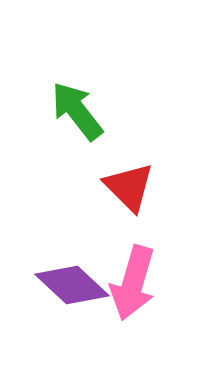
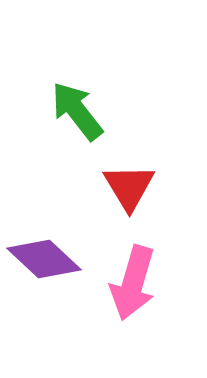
red triangle: rotated 14 degrees clockwise
purple diamond: moved 28 px left, 26 px up
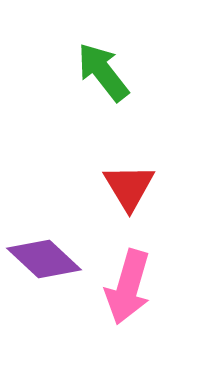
green arrow: moved 26 px right, 39 px up
pink arrow: moved 5 px left, 4 px down
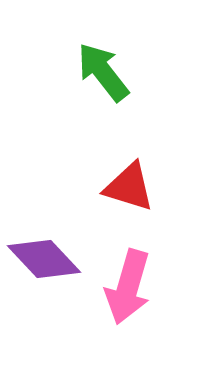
red triangle: rotated 42 degrees counterclockwise
purple diamond: rotated 4 degrees clockwise
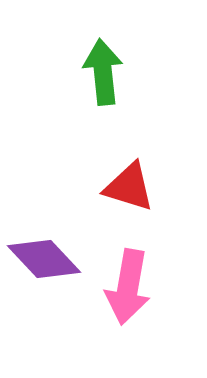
green arrow: rotated 32 degrees clockwise
pink arrow: rotated 6 degrees counterclockwise
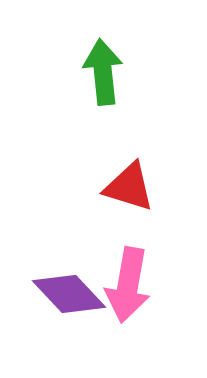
purple diamond: moved 25 px right, 35 px down
pink arrow: moved 2 px up
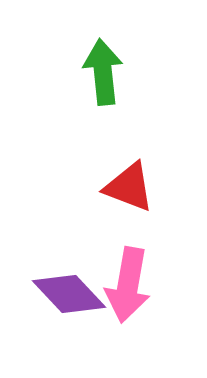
red triangle: rotated 4 degrees clockwise
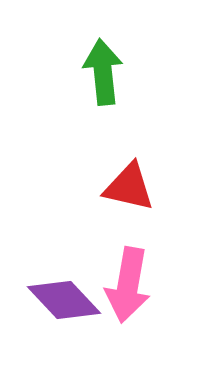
red triangle: rotated 8 degrees counterclockwise
purple diamond: moved 5 px left, 6 px down
